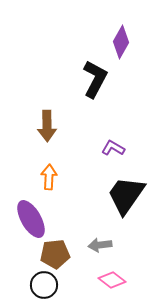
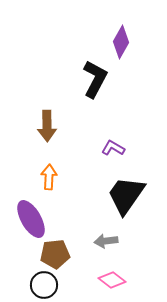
gray arrow: moved 6 px right, 4 px up
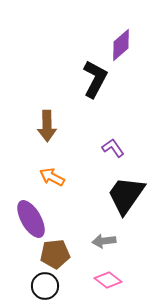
purple diamond: moved 3 px down; rotated 20 degrees clockwise
purple L-shape: rotated 25 degrees clockwise
orange arrow: moved 3 px right; rotated 65 degrees counterclockwise
gray arrow: moved 2 px left
pink diamond: moved 4 px left
black circle: moved 1 px right, 1 px down
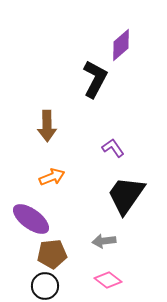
orange arrow: rotated 130 degrees clockwise
purple ellipse: rotated 24 degrees counterclockwise
brown pentagon: moved 3 px left
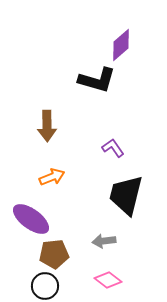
black L-shape: moved 2 px right, 1 px down; rotated 78 degrees clockwise
black trapezoid: rotated 21 degrees counterclockwise
brown pentagon: moved 2 px right
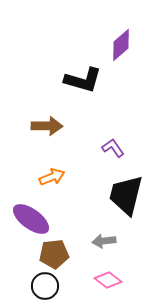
black L-shape: moved 14 px left
brown arrow: rotated 88 degrees counterclockwise
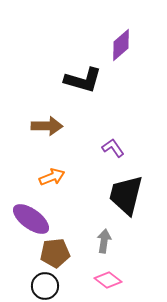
gray arrow: rotated 105 degrees clockwise
brown pentagon: moved 1 px right, 1 px up
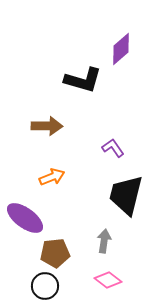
purple diamond: moved 4 px down
purple ellipse: moved 6 px left, 1 px up
